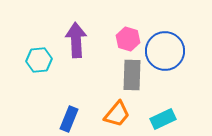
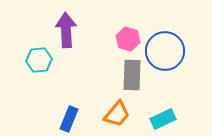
purple arrow: moved 10 px left, 10 px up
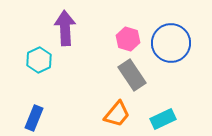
purple arrow: moved 1 px left, 2 px up
blue circle: moved 6 px right, 8 px up
cyan hexagon: rotated 20 degrees counterclockwise
gray rectangle: rotated 36 degrees counterclockwise
blue rectangle: moved 35 px left, 1 px up
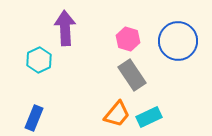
blue circle: moved 7 px right, 2 px up
cyan rectangle: moved 14 px left, 2 px up
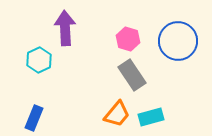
cyan rectangle: moved 2 px right; rotated 10 degrees clockwise
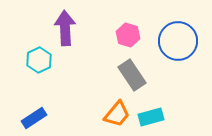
pink hexagon: moved 4 px up
blue rectangle: rotated 35 degrees clockwise
